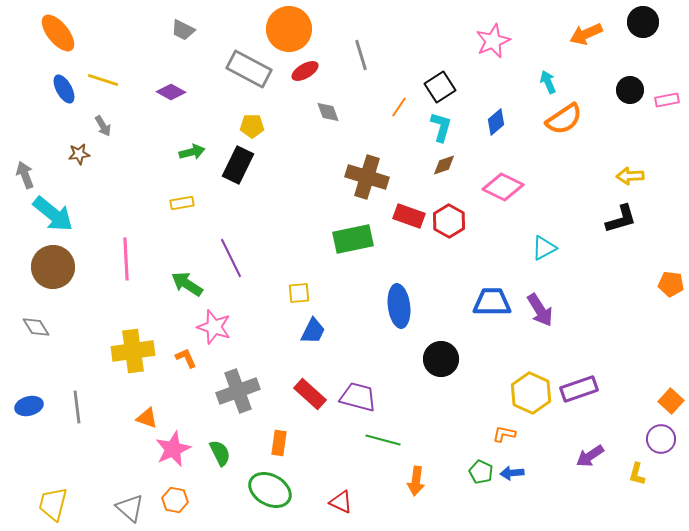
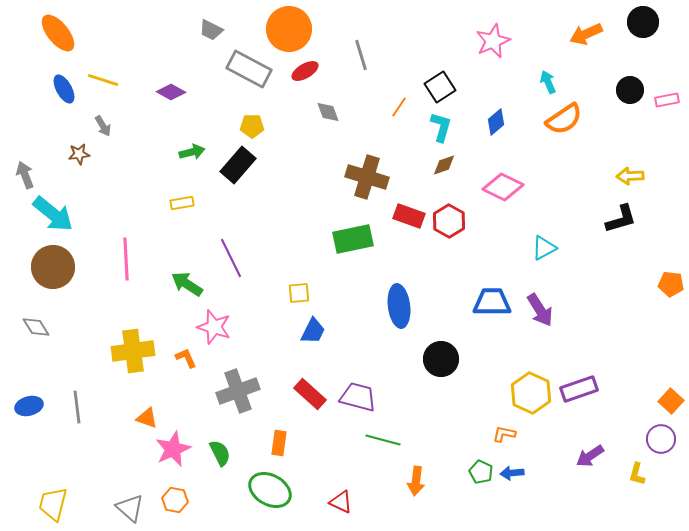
gray trapezoid at (183, 30): moved 28 px right
black rectangle at (238, 165): rotated 15 degrees clockwise
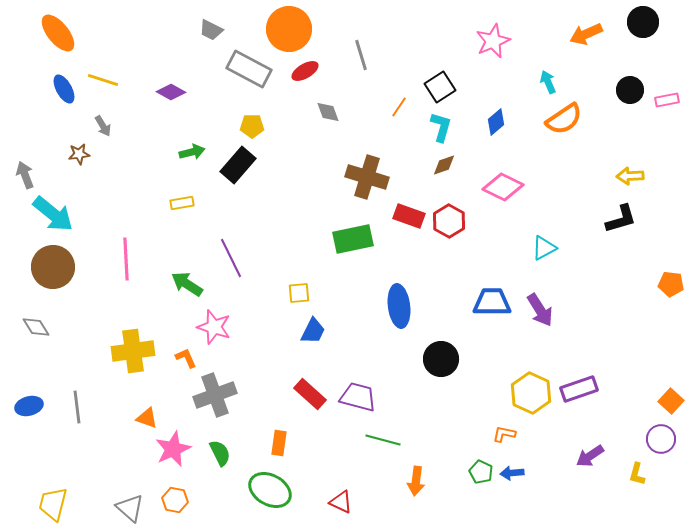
gray cross at (238, 391): moved 23 px left, 4 px down
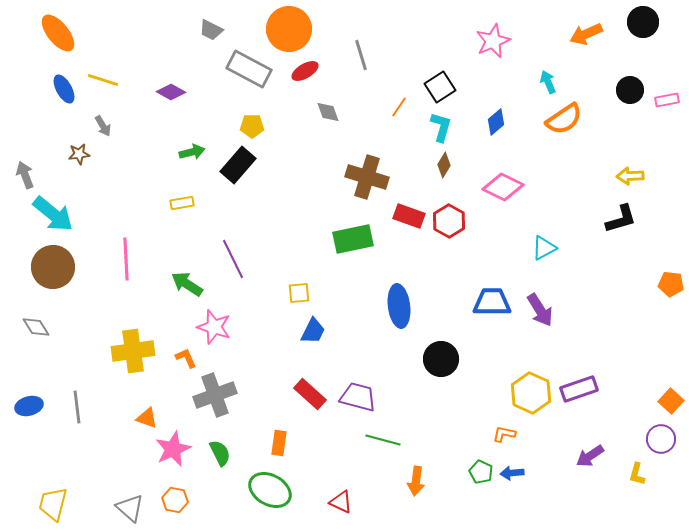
brown diamond at (444, 165): rotated 40 degrees counterclockwise
purple line at (231, 258): moved 2 px right, 1 px down
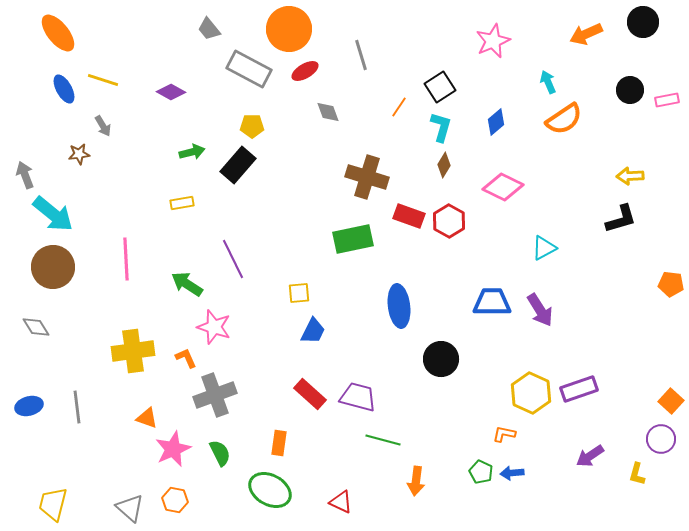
gray trapezoid at (211, 30): moved 2 px left, 1 px up; rotated 25 degrees clockwise
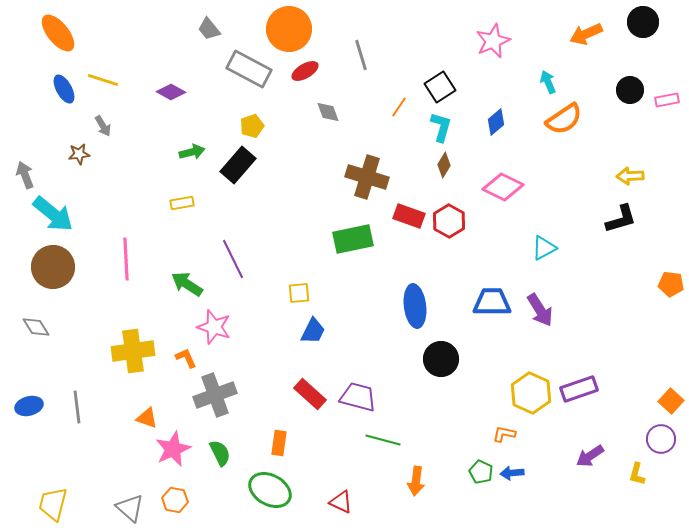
yellow pentagon at (252, 126): rotated 20 degrees counterclockwise
blue ellipse at (399, 306): moved 16 px right
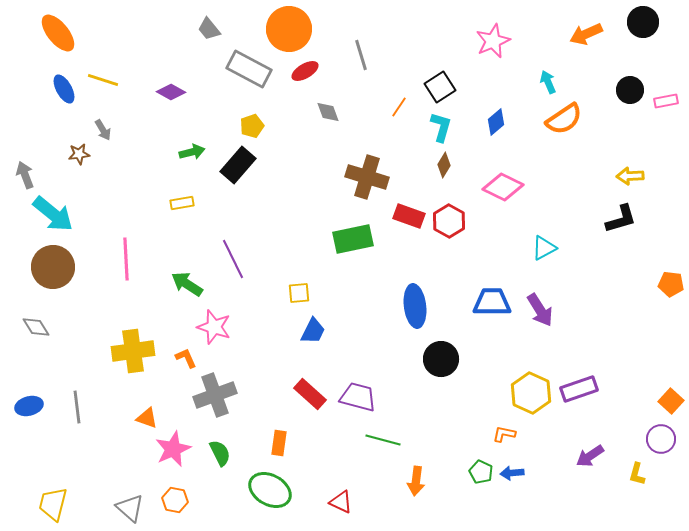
pink rectangle at (667, 100): moved 1 px left, 1 px down
gray arrow at (103, 126): moved 4 px down
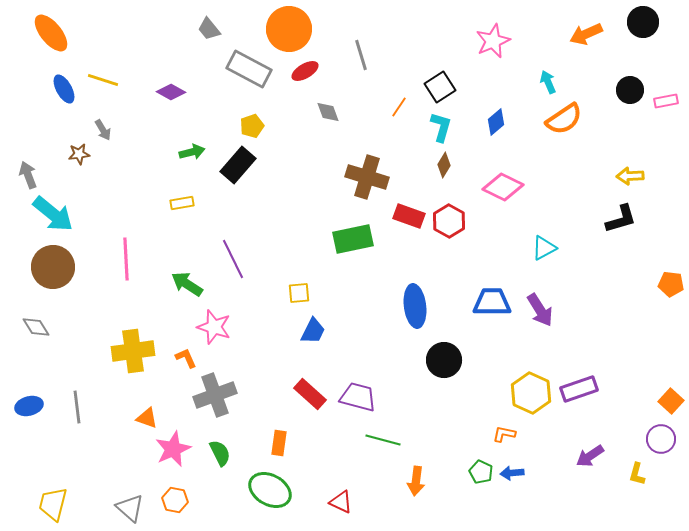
orange ellipse at (58, 33): moved 7 px left
gray arrow at (25, 175): moved 3 px right
black circle at (441, 359): moved 3 px right, 1 px down
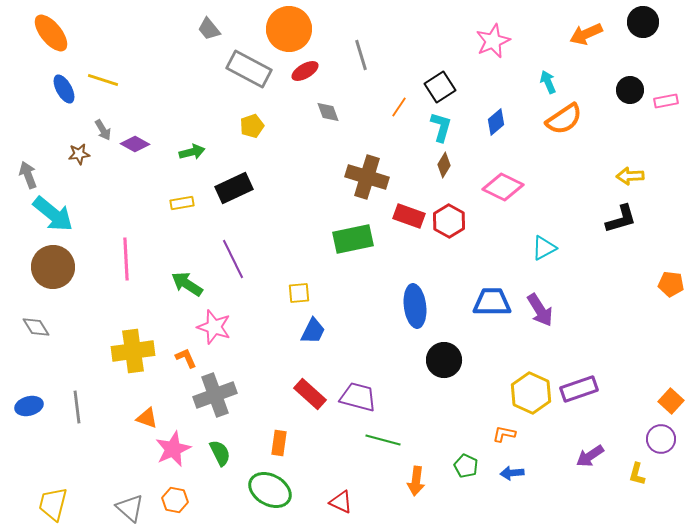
purple diamond at (171, 92): moved 36 px left, 52 px down
black rectangle at (238, 165): moved 4 px left, 23 px down; rotated 24 degrees clockwise
green pentagon at (481, 472): moved 15 px left, 6 px up
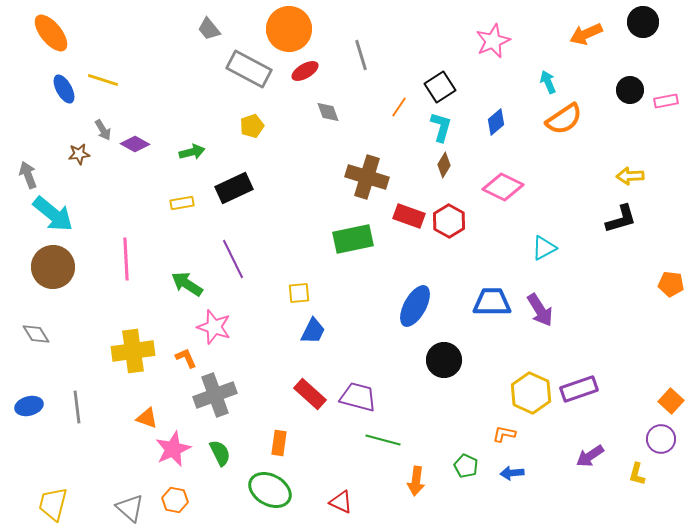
blue ellipse at (415, 306): rotated 36 degrees clockwise
gray diamond at (36, 327): moved 7 px down
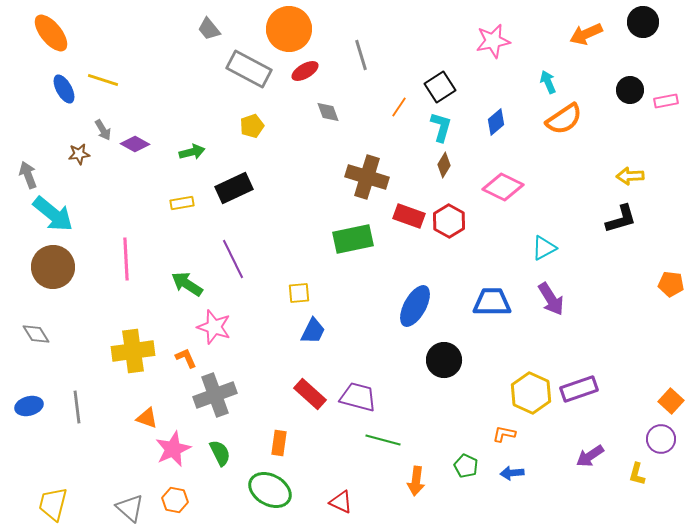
pink star at (493, 41): rotated 12 degrees clockwise
purple arrow at (540, 310): moved 11 px right, 11 px up
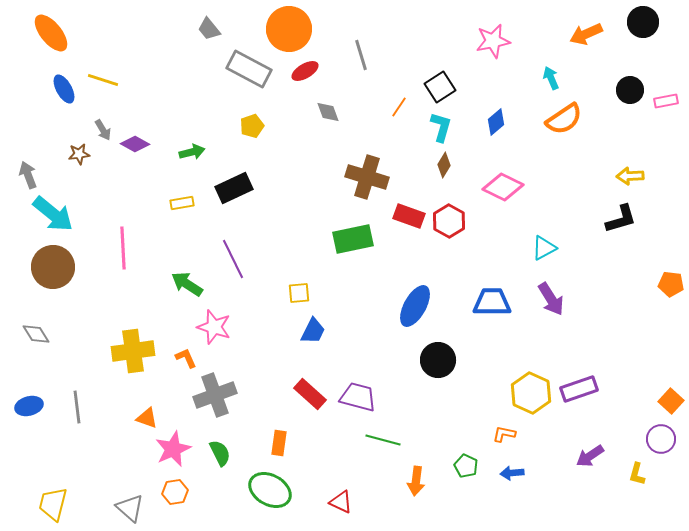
cyan arrow at (548, 82): moved 3 px right, 4 px up
pink line at (126, 259): moved 3 px left, 11 px up
black circle at (444, 360): moved 6 px left
orange hexagon at (175, 500): moved 8 px up; rotated 20 degrees counterclockwise
